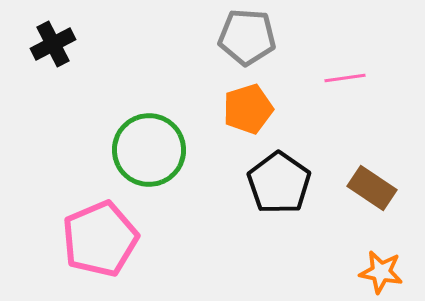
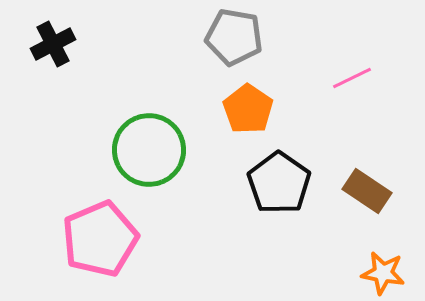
gray pentagon: moved 13 px left; rotated 6 degrees clockwise
pink line: moved 7 px right; rotated 18 degrees counterclockwise
orange pentagon: rotated 21 degrees counterclockwise
brown rectangle: moved 5 px left, 3 px down
orange star: moved 2 px right, 1 px down
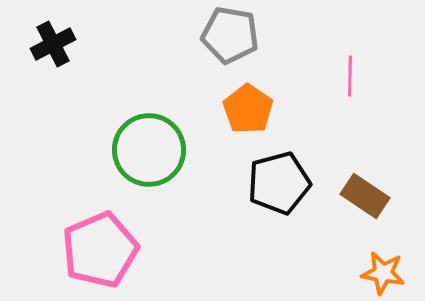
gray pentagon: moved 4 px left, 2 px up
pink line: moved 2 px left, 2 px up; rotated 63 degrees counterclockwise
black pentagon: rotated 22 degrees clockwise
brown rectangle: moved 2 px left, 5 px down
pink pentagon: moved 11 px down
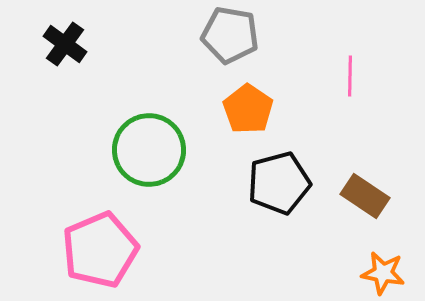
black cross: moved 12 px right; rotated 27 degrees counterclockwise
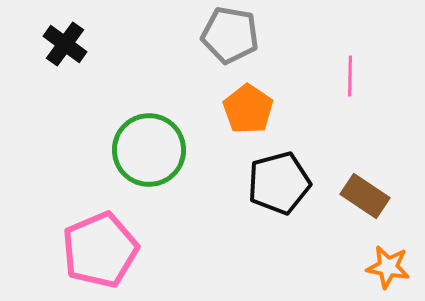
orange star: moved 5 px right, 6 px up
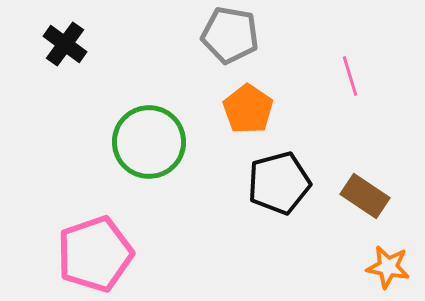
pink line: rotated 18 degrees counterclockwise
green circle: moved 8 px up
pink pentagon: moved 5 px left, 4 px down; rotated 4 degrees clockwise
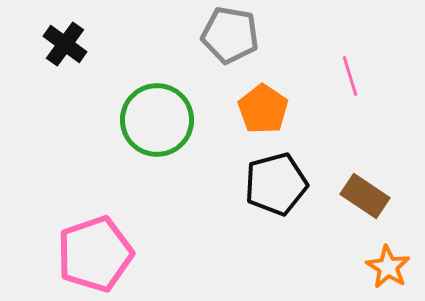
orange pentagon: moved 15 px right
green circle: moved 8 px right, 22 px up
black pentagon: moved 3 px left, 1 px down
orange star: rotated 21 degrees clockwise
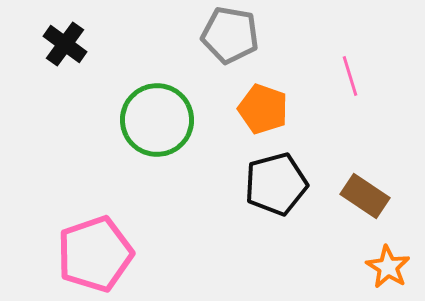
orange pentagon: rotated 15 degrees counterclockwise
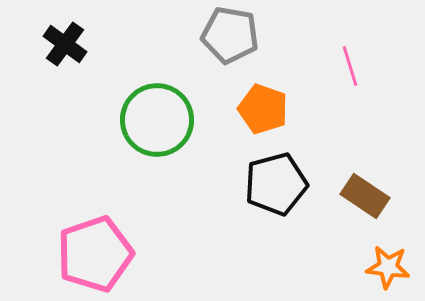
pink line: moved 10 px up
orange star: rotated 24 degrees counterclockwise
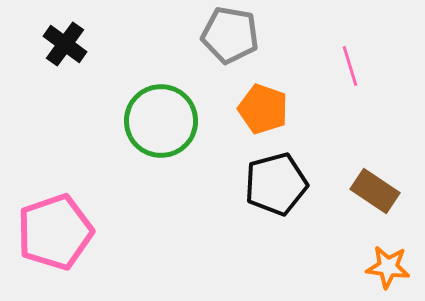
green circle: moved 4 px right, 1 px down
brown rectangle: moved 10 px right, 5 px up
pink pentagon: moved 40 px left, 22 px up
